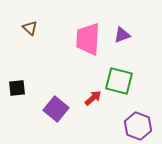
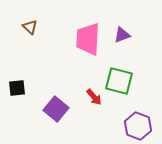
brown triangle: moved 1 px up
red arrow: moved 1 px right, 1 px up; rotated 90 degrees clockwise
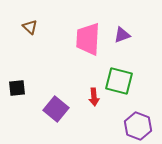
red arrow: rotated 36 degrees clockwise
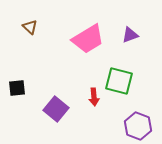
purple triangle: moved 8 px right
pink trapezoid: rotated 124 degrees counterclockwise
